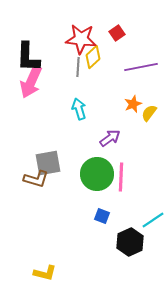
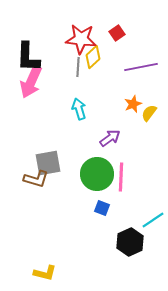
blue square: moved 8 px up
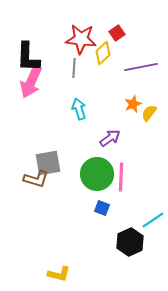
yellow diamond: moved 10 px right, 4 px up
gray line: moved 4 px left, 1 px down
yellow L-shape: moved 14 px right, 1 px down
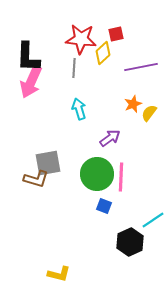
red square: moved 1 px left, 1 px down; rotated 21 degrees clockwise
blue square: moved 2 px right, 2 px up
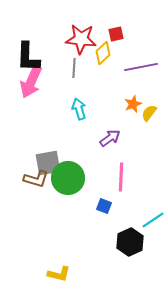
green circle: moved 29 px left, 4 px down
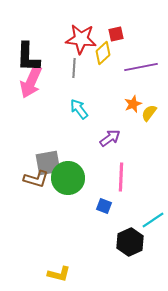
cyan arrow: rotated 20 degrees counterclockwise
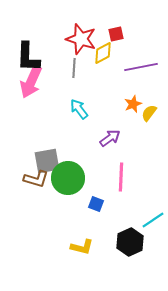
red star: rotated 12 degrees clockwise
yellow diamond: rotated 15 degrees clockwise
gray square: moved 1 px left, 2 px up
blue square: moved 8 px left, 2 px up
yellow L-shape: moved 23 px right, 27 px up
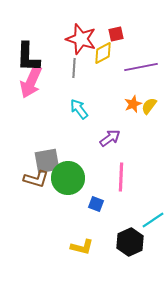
yellow semicircle: moved 7 px up
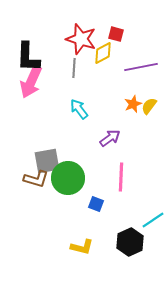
red square: rotated 28 degrees clockwise
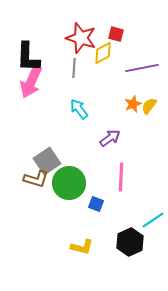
red star: moved 1 px up
purple line: moved 1 px right, 1 px down
gray square: rotated 24 degrees counterclockwise
green circle: moved 1 px right, 5 px down
